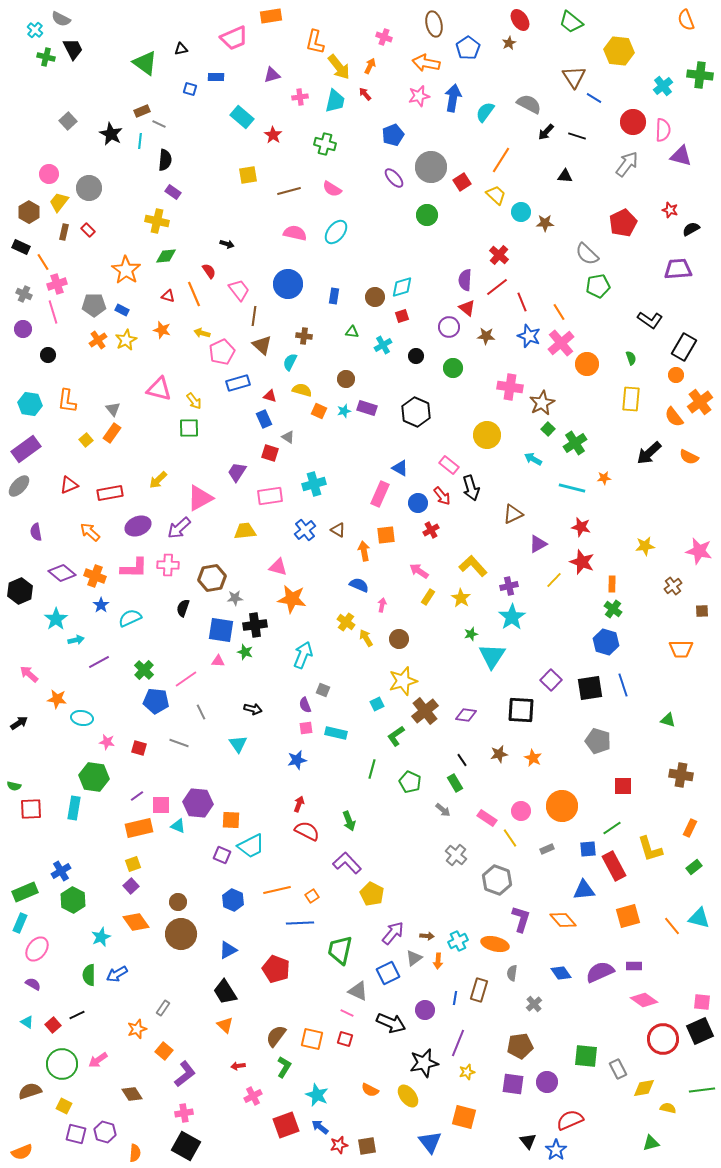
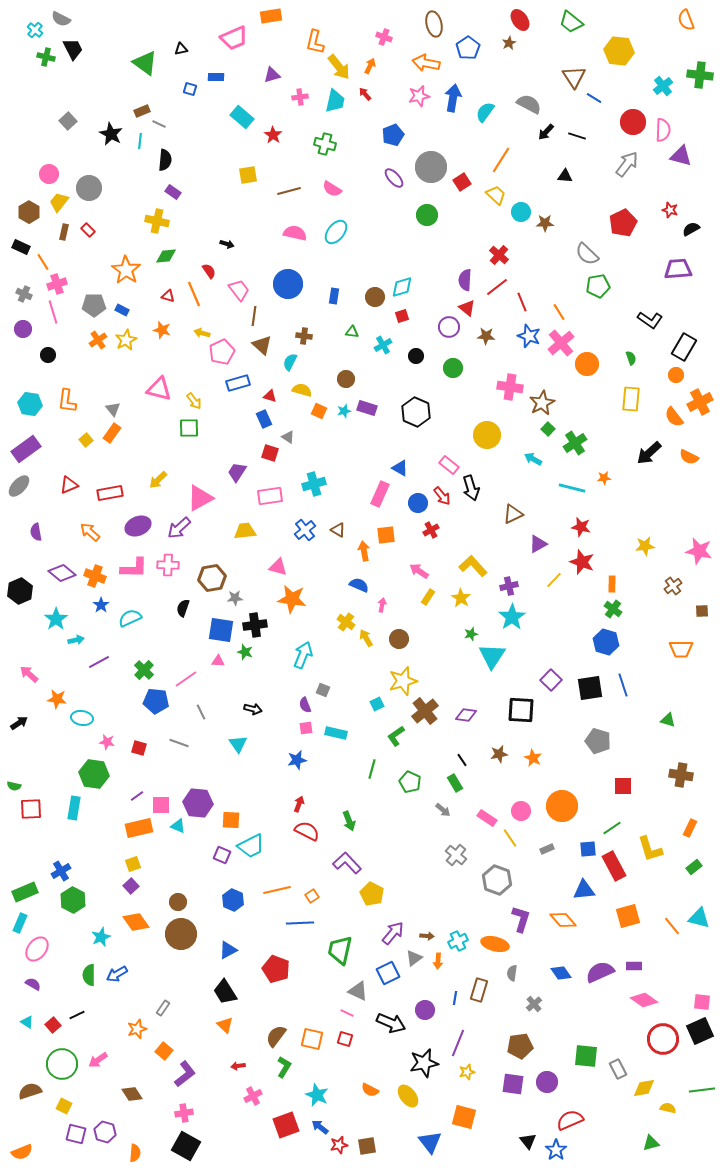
orange cross at (700, 402): rotated 10 degrees clockwise
green hexagon at (94, 777): moved 3 px up
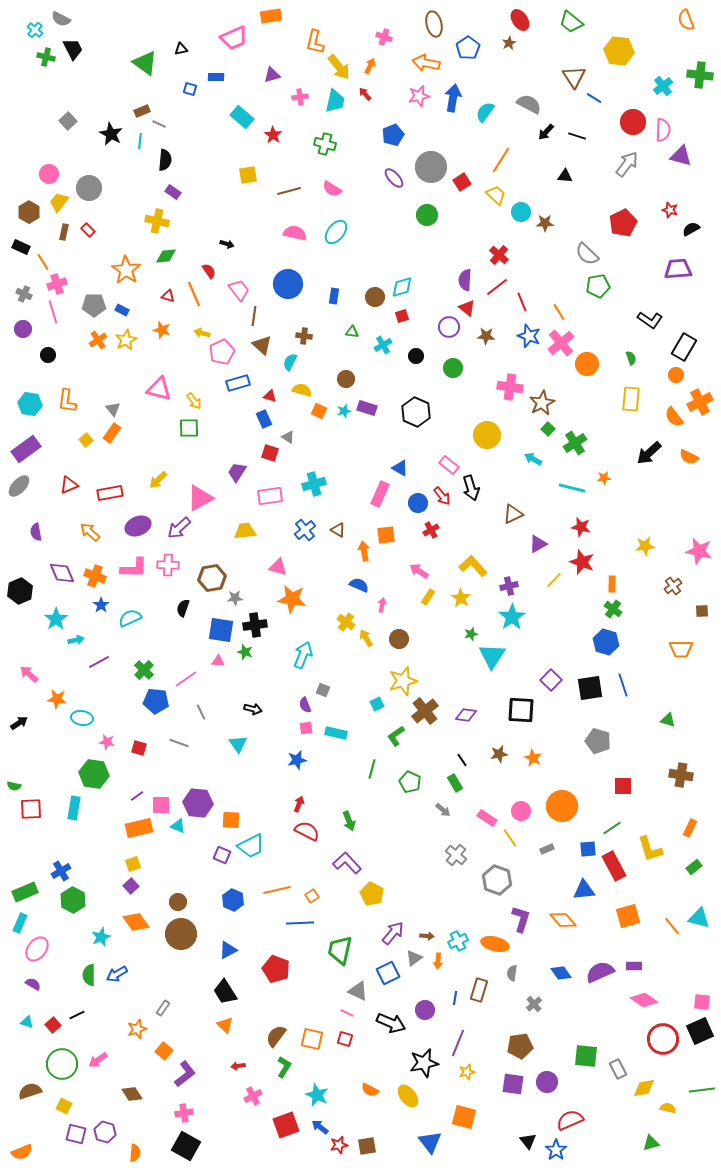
purple diamond at (62, 573): rotated 28 degrees clockwise
cyan triangle at (27, 1022): rotated 16 degrees counterclockwise
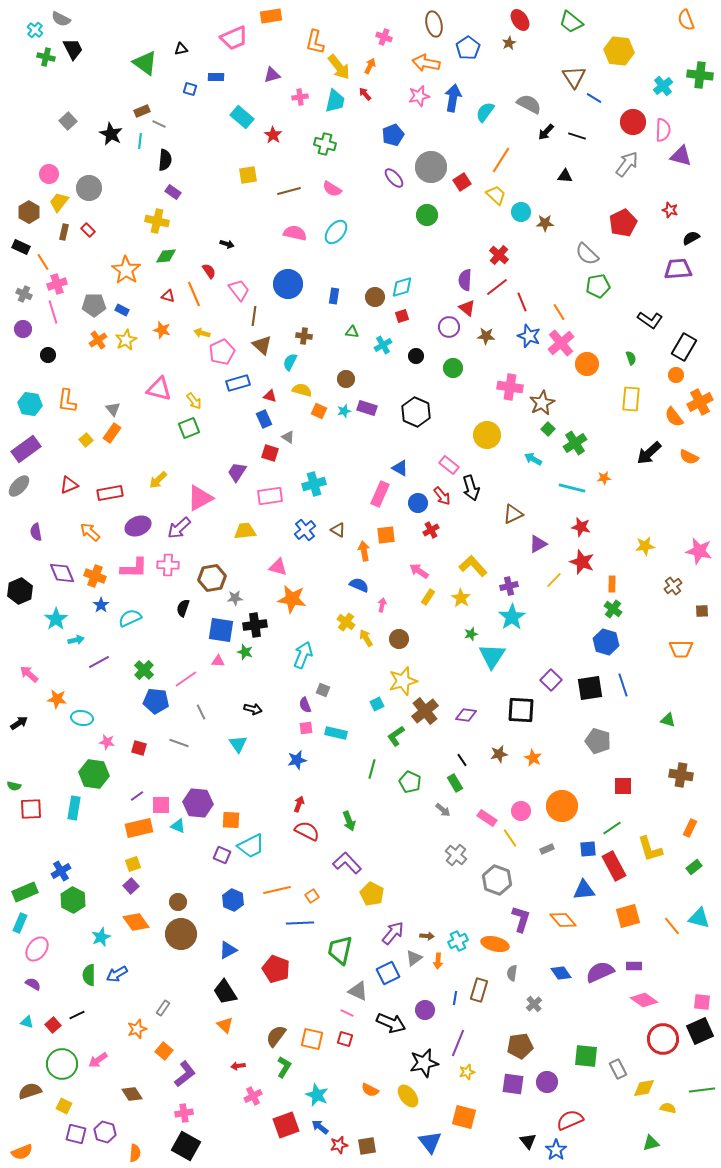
black semicircle at (691, 229): moved 9 px down
green square at (189, 428): rotated 20 degrees counterclockwise
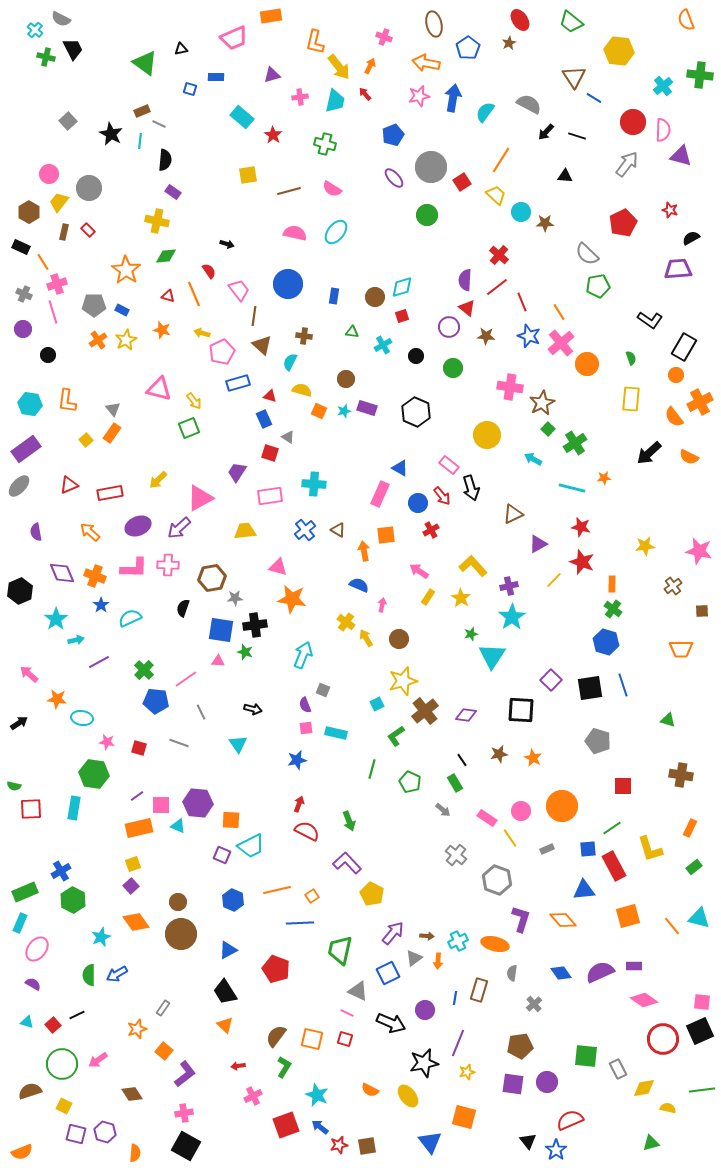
cyan cross at (314, 484): rotated 20 degrees clockwise
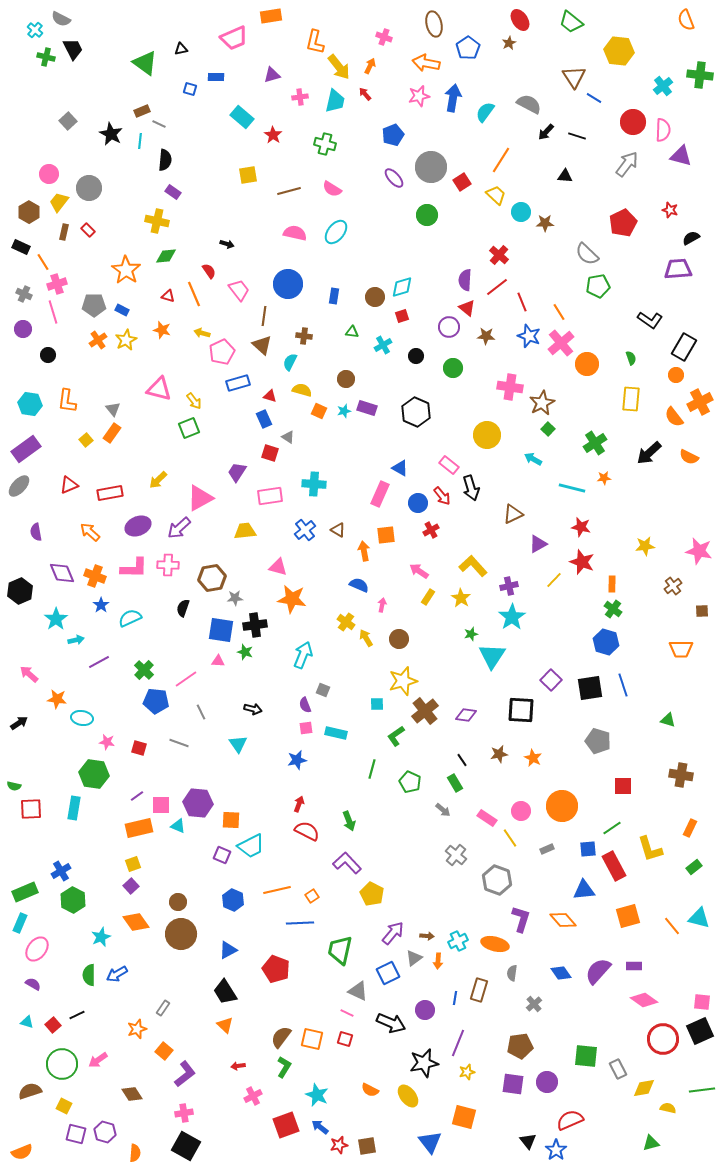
brown line at (254, 316): moved 10 px right
green cross at (575, 443): moved 20 px right
cyan square at (377, 704): rotated 24 degrees clockwise
purple semicircle at (600, 972): moved 2 px left, 1 px up; rotated 24 degrees counterclockwise
brown semicircle at (276, 1036): moved 5 px right, 1 px down
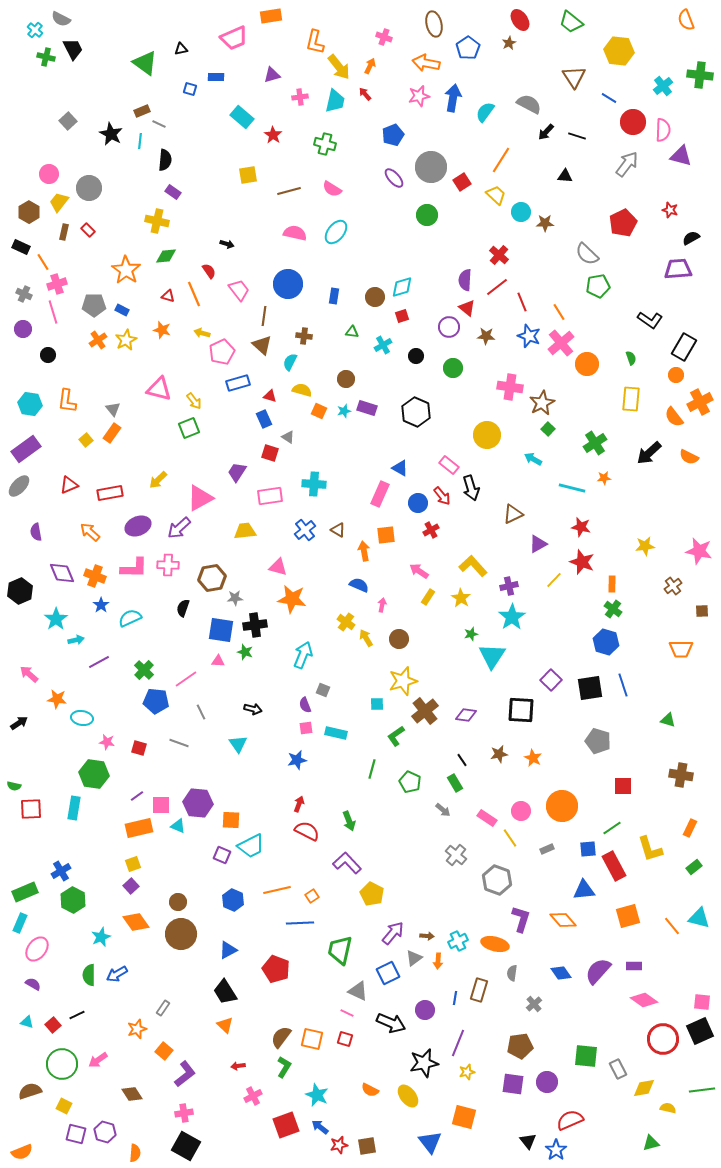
blue line at (594, 98): moved 15 px right
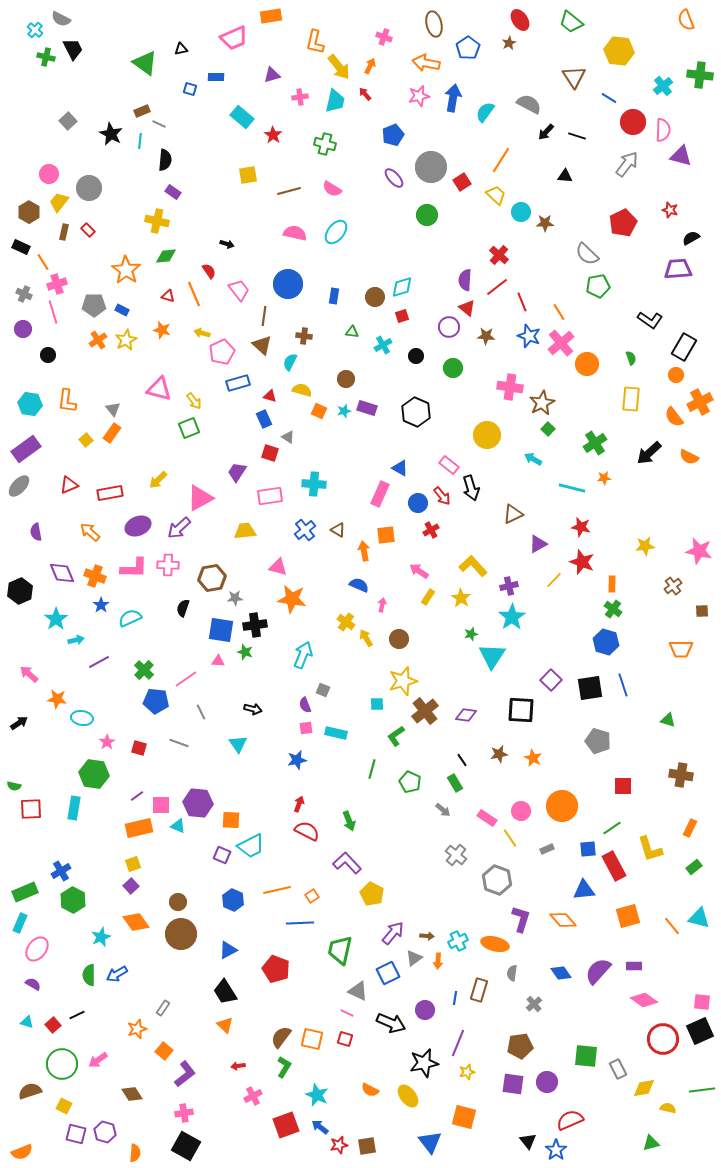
pink star at (107, 742): rotated 28 degrees clockwise
